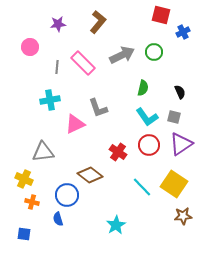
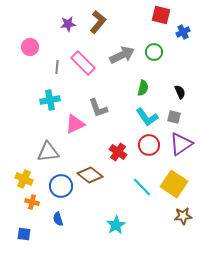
purple star: moved 10 px right
gray triangle: moved 5 px right
blue circle: moved 6 px left, 9 px up
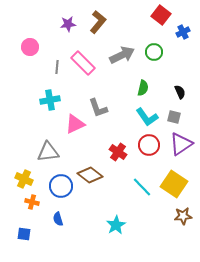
red square: rotated 24 degrees clockwise
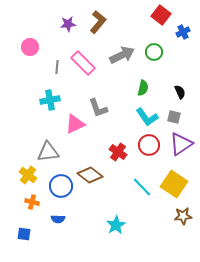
yellow cross: moved 4 px right, 4 px up; rotated 12 degrees clockwise
blue semicircle: rotated 72 degrees counterclockwise
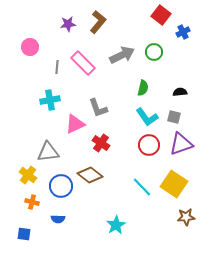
black semicircle: rotated 72 degrees counterclockwise
purple triangle: rotated 15 degrees clockwise
red cross: moved 17 px left, 9 px up
brown star: moved 3 px right, 1 px down
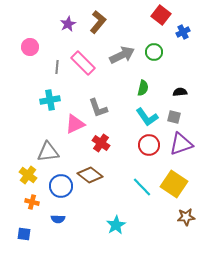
purple star: rotated 21 degrees counterclockwise
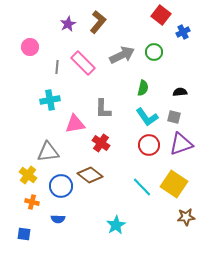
gray L-shape: moved 5 px right, 1 px down; rotated 20 degrees clockwise
pink triangle: rotated 15 degrees clockwise
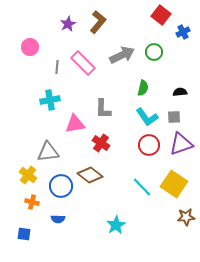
gray square: rotated 16 degrees counterclockwise
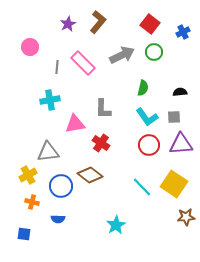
red square: moved 11 px left, 9 px down
purple triangle: rotated 15 degrees clockwise
yellow cross: rotated 24 degrees clockwise
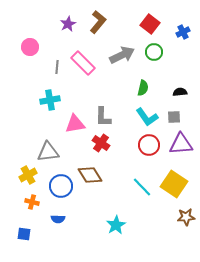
gray L-shape: moved 8 px down
brown diamond: rotated 20 degrees clockwise
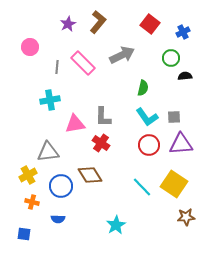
green circle: moved 17 px right, 6 px down
black semicircle: moved 5 px right, 16 px up
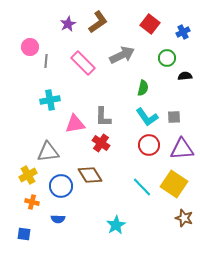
brown L-shape: rotated 15 degrees clockwise
green circle: moved 4 px left
gray line: moved 11 px left, 6 px up
purple triangle: moved 1 px right, 5 px down
brown star: moved 2 px left, 1 px down; rotated 24 degrees clockwise
